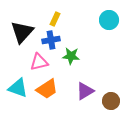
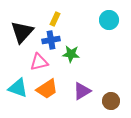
green star: moved 2 px up
purple triangle: moved 3 px left
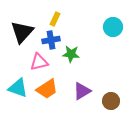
cyan circle: moved 4 px right, 7 px down
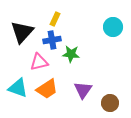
blue cross: moved 1 px right
purple triangle: moved 1 px right, 1 px up; rotated 24 degrees counterclockwise
brown circle: moved 1 px left, 2 px down
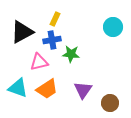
black triangle: rotated 20 degrees clockwise
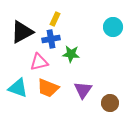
blue cross: moved 1 px left, 1 px up
orange trapezoid: moved 1 px right, 1 px up; rotated 55 degrees clockwise
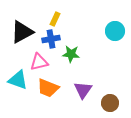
cyan circle: moved 2 px right, 4 px down
cyan triangle: moved 8 px up
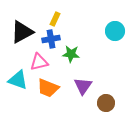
purple triangle: moved 4 px up
brown circle: moved 4 px left
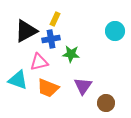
black triangle: moved 4 px right, 1 px up
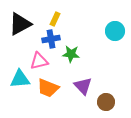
black triangle: moved 6 px left, 7 px up
pink triangle: moved 1 px up
cyan triangle: moved 2 px right, 1 px up; rotated 25 degrees counterclockwise
purple triangle: rotated 18 degrees counterclockwise
brown circle: moved 1 px up
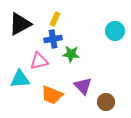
blue cross: moved 2 px right
orange trapezoid: moved 4 px right, 7 px down
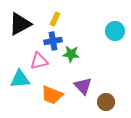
blue cross: moved 2 px down
